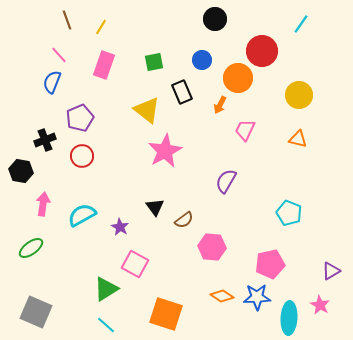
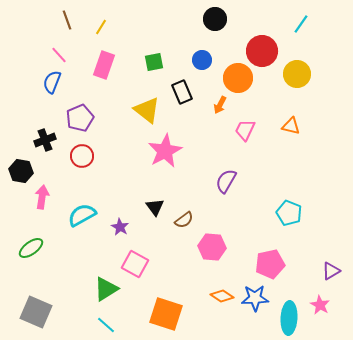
yellow circle at (299, 95): moved 2 px left, 21 px up
orange triangle at (298, 139): moved 7 px left, 13 px up
pink arrow at (43, 204): moved 1 px left, 7 px up
blue star at (257, 297): moved 2 px left, 1 px down
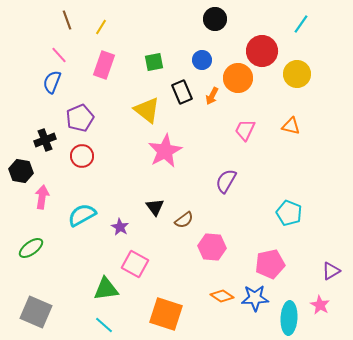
orange arrow at (220, 105): moved 8 px left, 9 px up
green triangle at (106, 289): rotated 24 degrees clockwise
cyan line at (106, 325): moved 2 px left
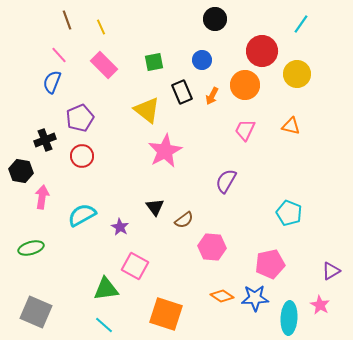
yellow line at (101, 27): rotated 56 degrees counterclockwise
pink rectangle at (104, 65): rotated 64 degrees counterclockwise
orange circle at (238, 78): moved 7 px right, 7 px down
green ellipse at (31, 248): rotated 20 degrees clockwise
pink square at (135, 264): moved 2 px down
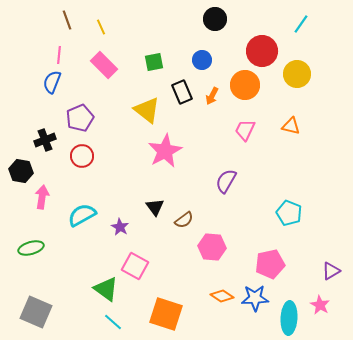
pink line at (59, 55): rotated 48 degrees clockwise
green triangle at (106, 289): rotated 44 degrees clockwise
cyan line at (104, 325): moved 9 px right, 3 px up
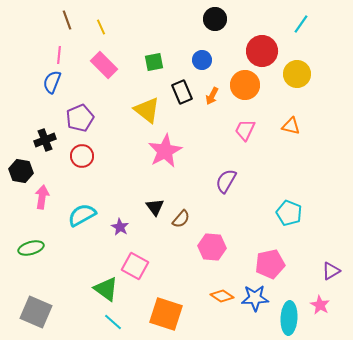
brown semicircle at (184, 220): moved 3 px left, 1 px up; rotated 12 degrees counterclockwise
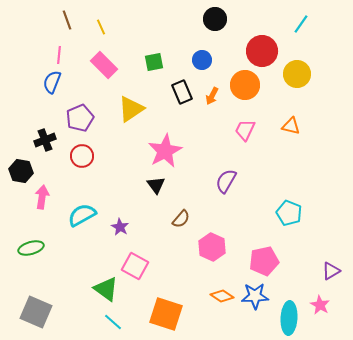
yellow triangle at (147, 110): moved 16 px left, 1 px up; rotated 48 degrees clockwise
black triangle at (155, 207): moved 1 px right, 22 px up
pink hexagon at (212, 247): rotated 20 degrees clockwise
pink pentagon at (270, 264): moved 6 px left, 3 px up
blue star at (255, 298): moved 2 px up
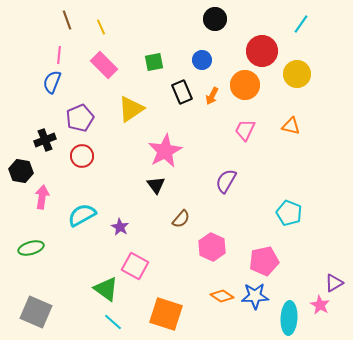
purple triangle at (331, 271): moved 3 px right, 12 px down
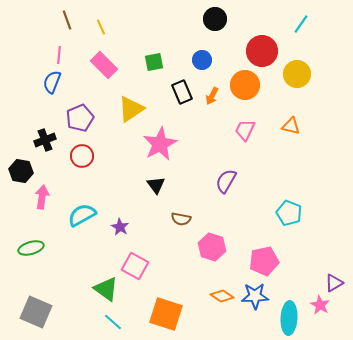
pink star at (165, 151): moved 5 px left, 7 px up
brown semicircle at (181, 219): rotated 60 degrees clockwise
pink hexagon at (212, 247): rotated 8 degrees counterclockwise
